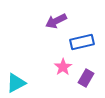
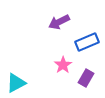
purple arrow: moved 3 px right, 1 px down
blue rectangle: moved 5 px right; rotated 10 degrees counterclockwise
pink star: moved 2 px up
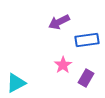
blue rectangle: moved 2 px up; rotated 15 degrees clockwise
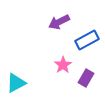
blue rectangle: rotated 20 degrees counterclockwise
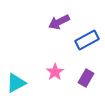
pink star: moved 8 px left, 7 px down
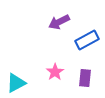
purple rectangle: moved 1 px left; rotated 24 degrees counterclockwise
